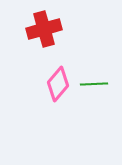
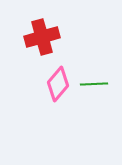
red cross: moved 2 px left, 8 px down
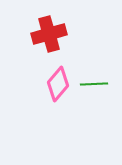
red cross: moved 7 px right, 3 px up
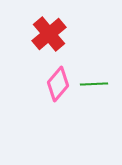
red cross: rotated 24 degrees counterclockwise
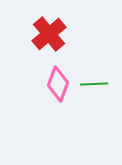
pink diamond: rotated 20 degrees counterclockwise
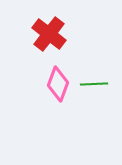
red cross: rotated 12 degrees counterclockwise
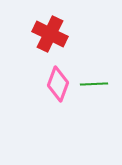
red cross: moved 1 px right; rotated 12 degrees counterclockwise
